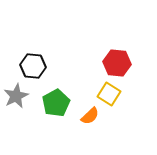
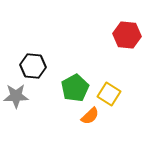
red hexagon: moved 10 px right, 28 px up
gray star: rotated 25 degrees clockwise
green pentagon: moved 19 px right, 15 px up
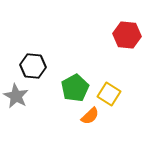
gray star: rotated 30 degrees clockwise
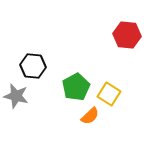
green pentagon: moved 1 px right, 1 px up
gray star: rotated 15 degrees counterclockwise
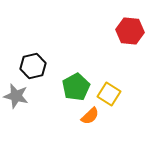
red hexagon: moved 3 px right, 4 px up
black hexagon: rotated 20 degrees counterclockwise
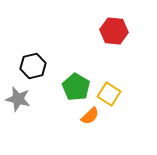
red hexagon: moved 16 px left
green pentagon: rotated 12 degrees counterclockwise
gray star: moved 2 px right, 3 px down
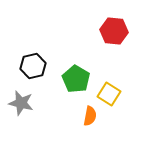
green pentagon: moved 8 px up
gray star: moved 3 px right, 4 px down
orange semicircle: rotated 36 degrees counterclockwise
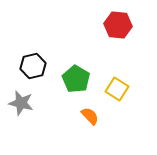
red hexagon: moved 4 px right, 6 px up
yellow square: moved 8 px right, 5 px up
orange semicircle: rotated 54 degrees counterclockwise
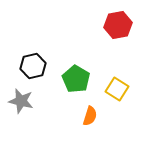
red hexagon: rotated 16 degrees counterclockwise
gray star: moved 2 px up
orange semicircle: rotated 60 degrees clockwise
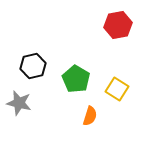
gray star: moved 2 px left, 2 px down
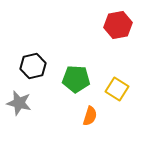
green pentagon: rotated 28 degrees counterclockwise
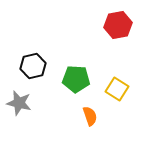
orange semicircle: rotated 36 degrees counterclockwise
